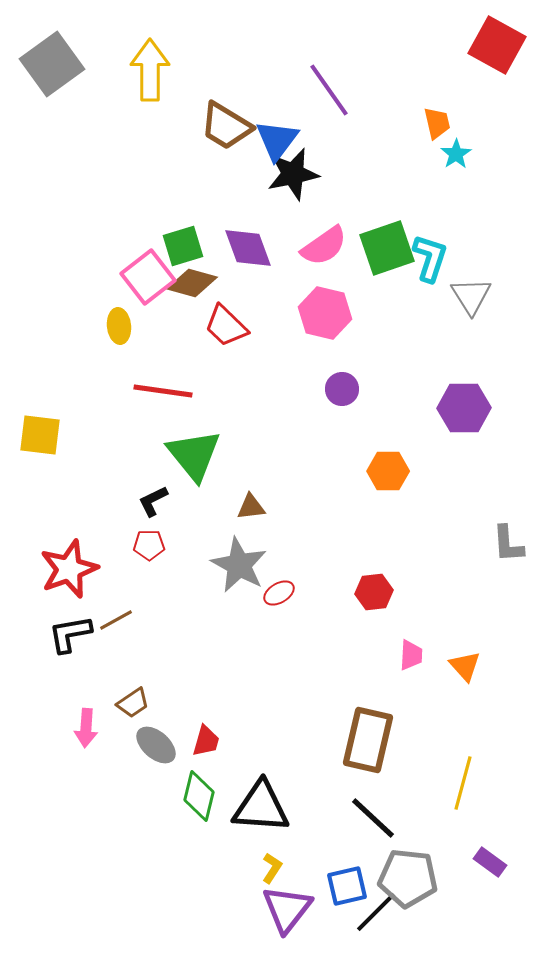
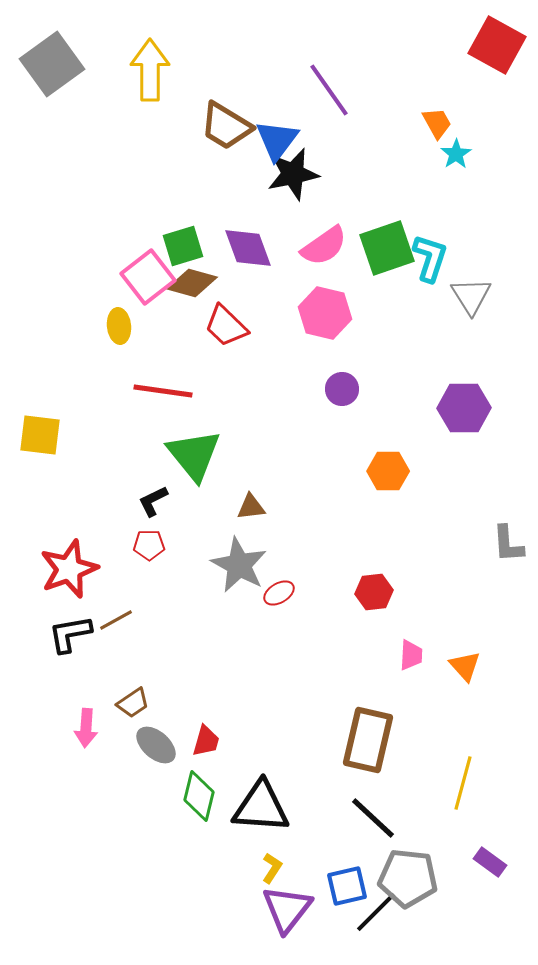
orange trapezoid at (437, 123): rotated 16 degrees counterclockwise
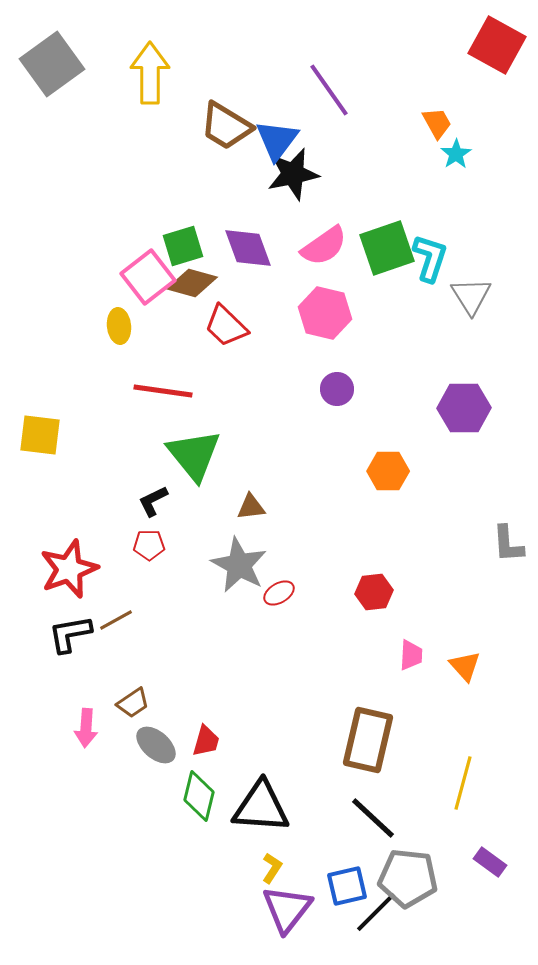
yellow arrow at (150, 70): moved 3 px down
purple circle at (342, 389): moved 5 px left
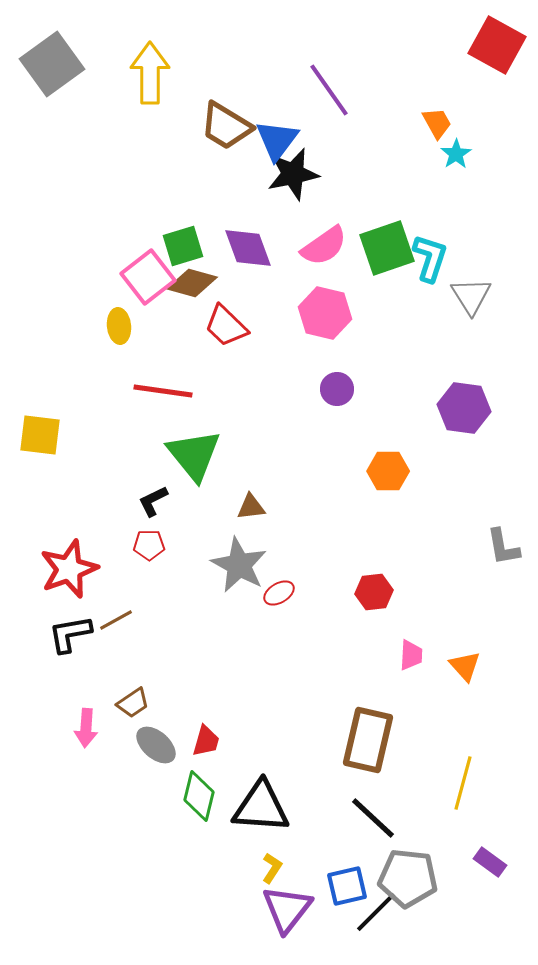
purple hexagon at (464, 408): rotated 9 degrees clockwise
gray L-shape at (508, 544): moved 5 px left, 3 px down; rotated 6 degrees counterclockwise
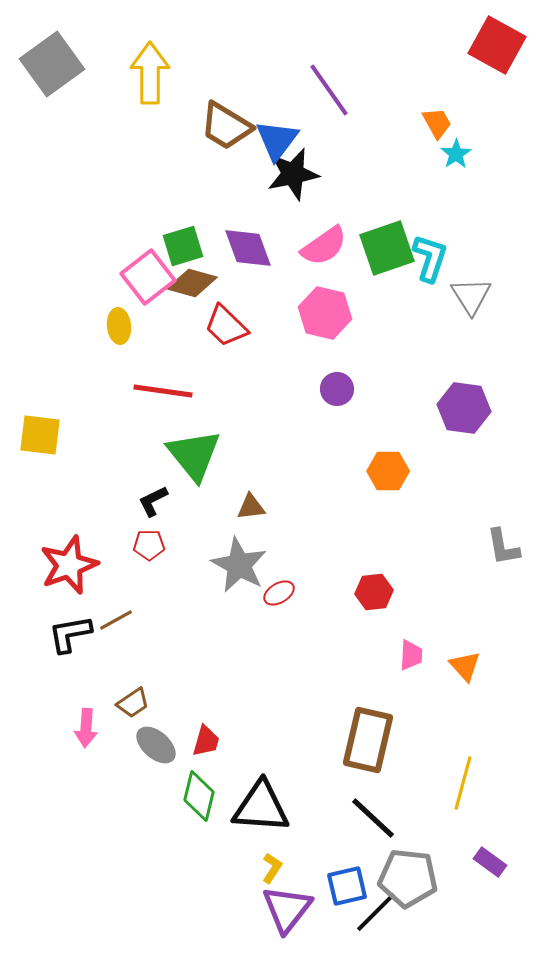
red star at (69, 569): moved 4 px up
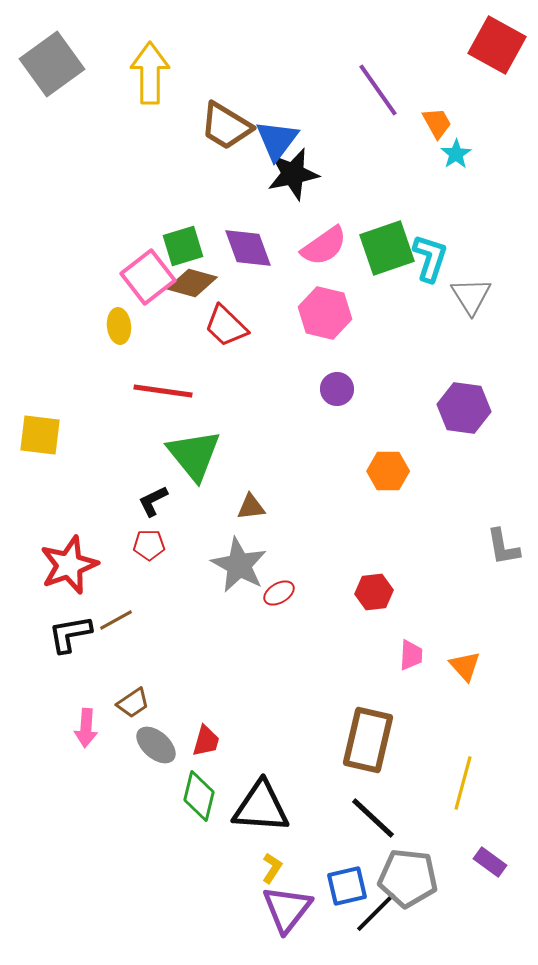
purple line at (329, 90): moved 49 px right
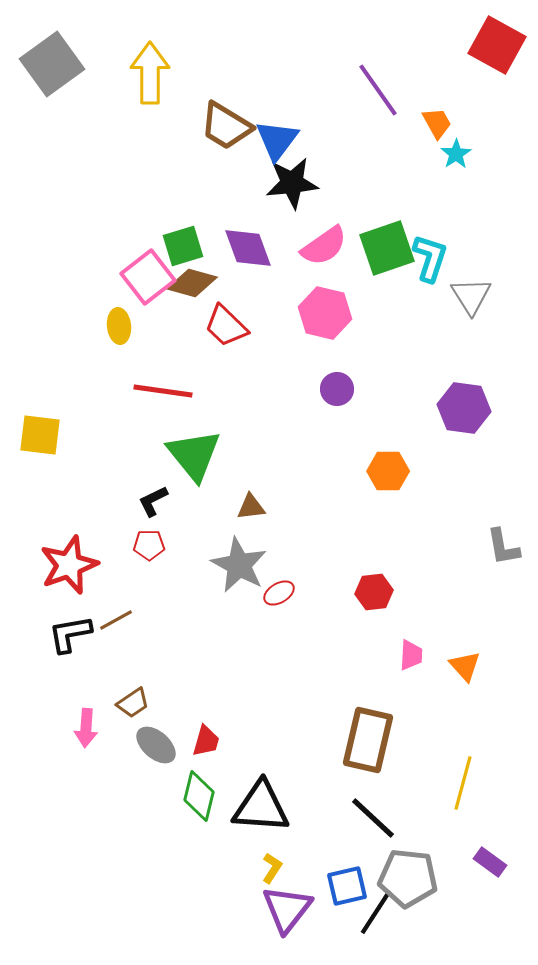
black star at (293, 174): moved 1 px left, 9 px down; rotated 6 degrees clockwise
black line at (376, 912): rotated 12 degrees counterclockwise
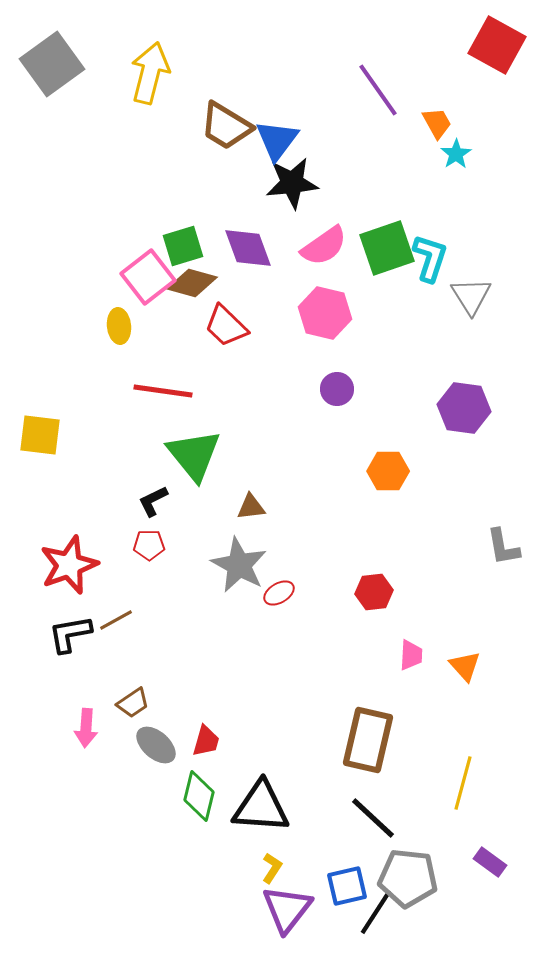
yellow arrow at (150, 73): rotated 14 degrees clockwise
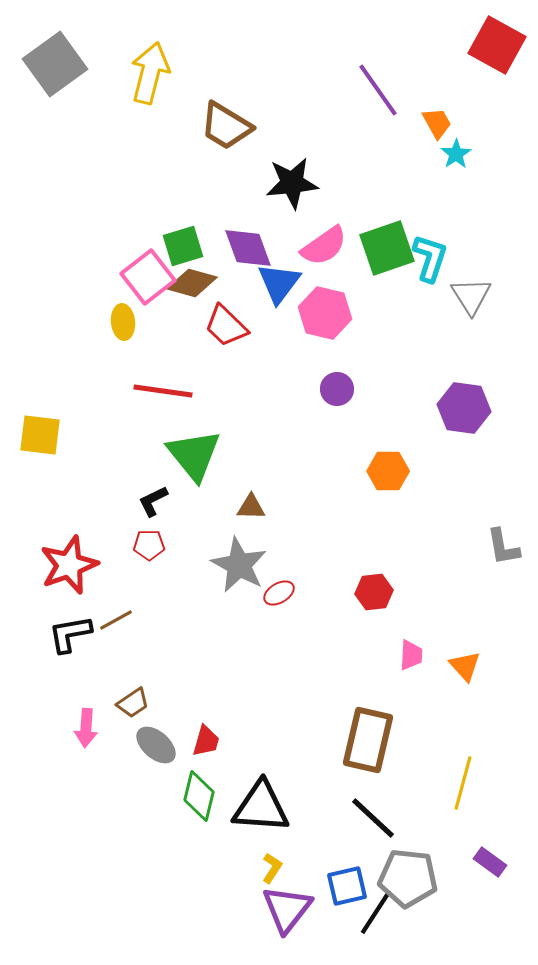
gray square at (52, 64): moved 3 px right
blue triangle at (277, 140): moved 2 px right, 143 px down
yellow ellipse at (119, 326): moved 4 px right, 4 px up
brown triangle at (251, 507): rotated 8 degrees clockwise
